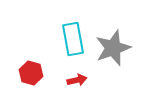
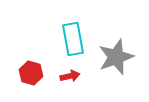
gray star: moved 3 px right, 9 px down
red arrow: moved 7 px left, 4 px up
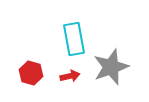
cyan rectangle: moved 1 px right
gray star: moved 5 px left, 10 px down
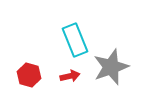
cyan rectangle: moved 1 px right, 1 px down; rotated 12 degrees counterclockwise
red hexagon: moved 2 px left, 2 px down
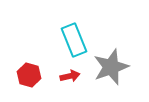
cyan rectangle: moved 1 px left
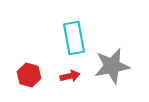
cyan rectangle: moved 2 px up; rotated 12 degrees clockwise
gray star: moved 1 px right, 1 px up; rotated 9 degrees clockwise
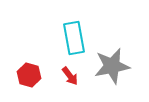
red arrow: rotated 66 degrees clockwise
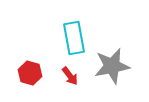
red hexagon: moved 1 px right, 2 px up
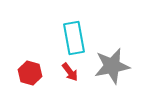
red arrow: moved 4 px up
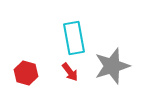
gray star: rotated 6 degrees counterclockwise
red hexagon: moved 4 px left
